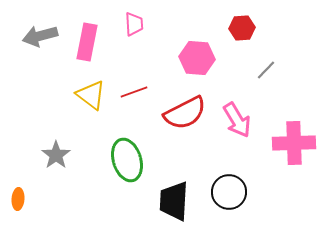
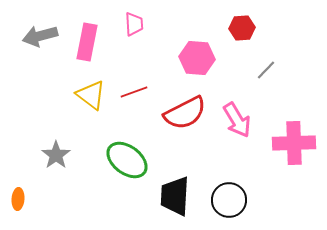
green ellipse: rotated 36 degrees counterclockwise
black circle: moved 8 px down
black trapezoid: moved 1 px right, 5 px up
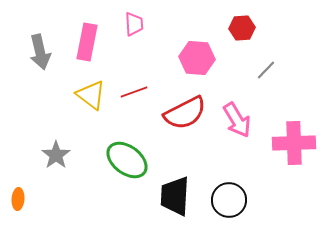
gray arrow: moved 16 px down; rotated 88 degrees counterclockwise
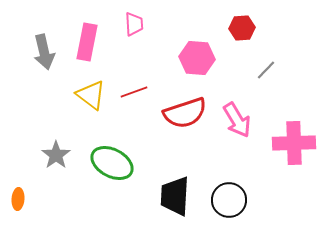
gray arrow: moved 4 px right
red semicircle: rotated 9 degrees clockwise
green ellipse: moved 15 px left, 3 px down; rotated 9 degrees counterclockwise
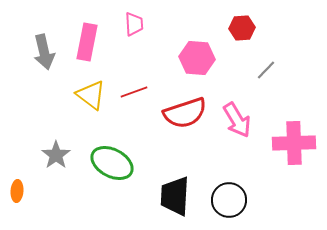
orange ellipse: moved 1 px left, 8 px up
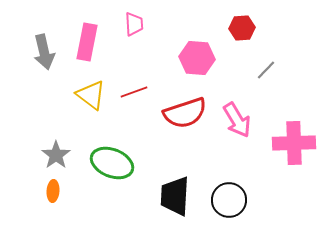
green ellipse: rotated 6 degrees counterclockwise
orange ellipse: moved 36 px right
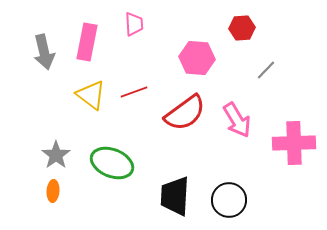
red semicircle: rotated 18 degrees counterclockwise
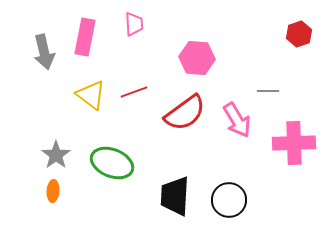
red hexagon: moved 57 px right, 6 px down; rotated 15 degrees counterclockwise
pink rectangle: moved 2 px left, 5 px up
gray line: moved 2 px right, 21 px down; rotated 45 degrees clockwise
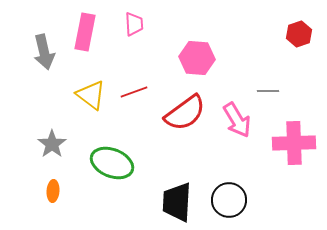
pink rectangle: moved 5 px up
gray star: moved 4 px left, 11 px up
black trapezoid: moved 2 px right, 6 px down
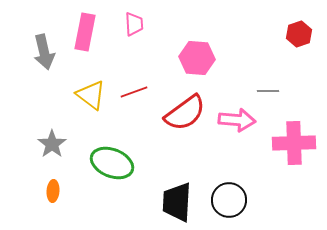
pink arrow: rotated 54 degrees counterclockwise
